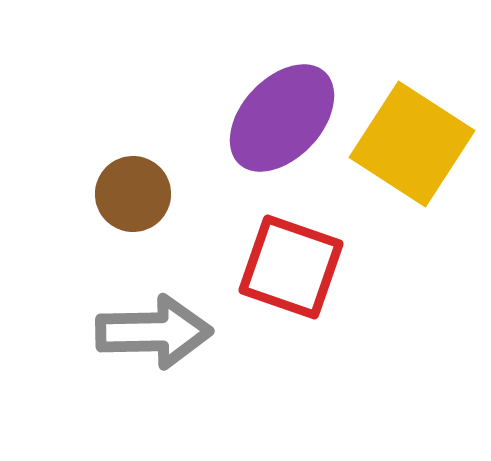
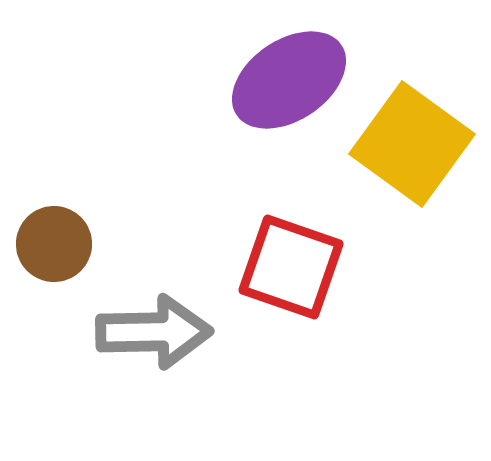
purple ellipse: moved 7 px right, 38 px up; rotated 13 degrees clockwise
yellow square: rotated 3 degrees clockwise
brown circle: moved 79 px left, 50 px down
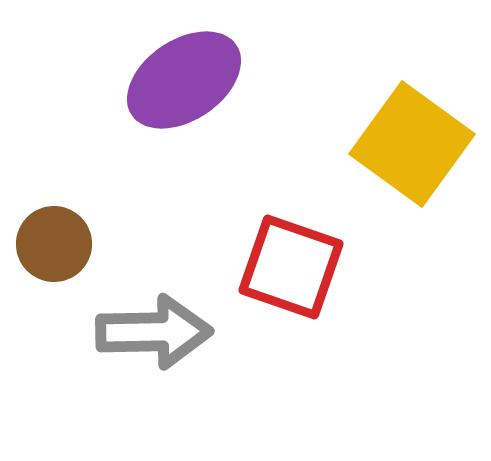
purple ellipse: moved 105 px left
